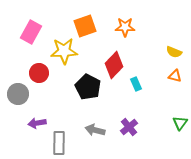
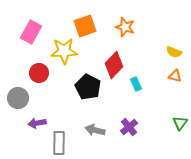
orange star: rotated 18 degrees clockwise
gray circle: moved 4 px down
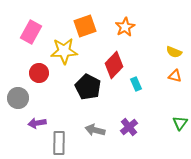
orange star: rotated 24 degrees clockwise
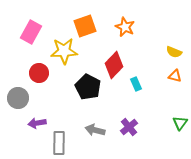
orange star: rotated 18 degrees counterclockwise
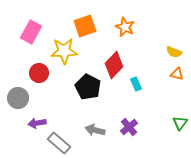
orange triangle: moved 2 px right, 2 px up
gray rectangle: rotated 50 degrees counterclockwise
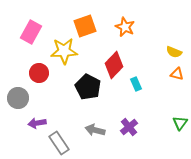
gray rectangle: rotated 15 degrees clockwise
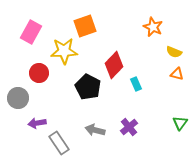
orange star: moved 28 px right
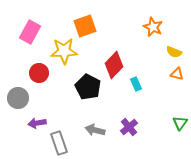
pink rectangle: moved 1 px left
gray rectangle: rotated 15 degrees clockwise
